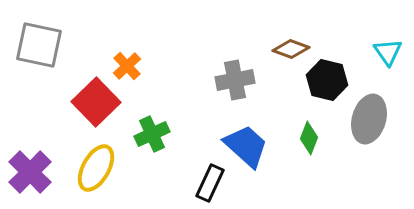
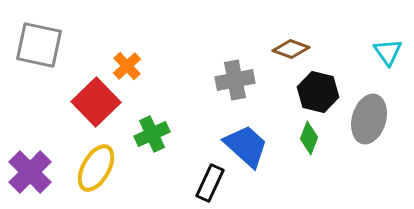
black hexagon: moved 9 px left, 12 px down
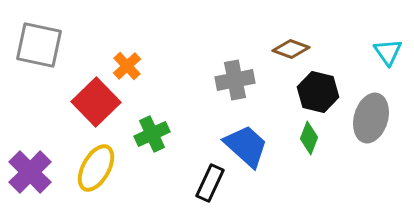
gray ellipse: moved 2 px right, 1 px up
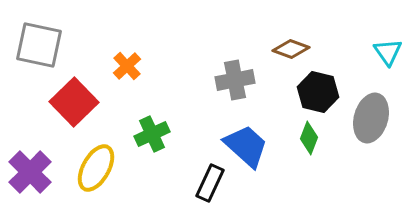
red square: moved 22 px left
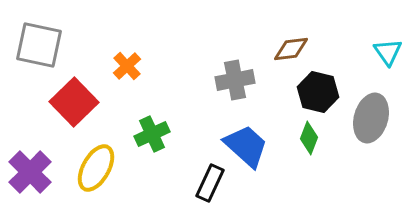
brown diamond: rotated 27 degrees counterclockwise
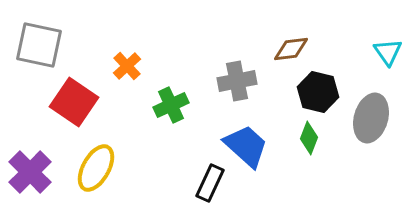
gray cross: moved 2 px right, 1 px down
red square: rotated 12 degrees counterclockwise
green cross: moved 19 px right, 29 px up
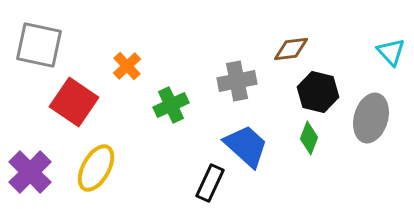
cyan triangle: moved 3 px right; rotated 8 degrees counterclockwise
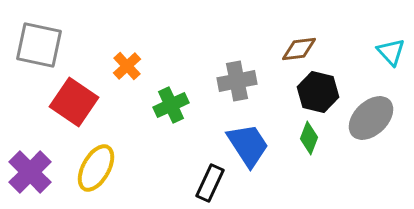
brown diamond: moved 8 px right
gray ellipse: rotated 30 degrees clockwise
blue trapezoid: moved 2 px right, 1 px up; rotated 15 degrees clockwise
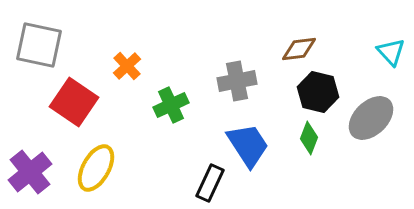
purple cross: rotated 6 degrees clockwise
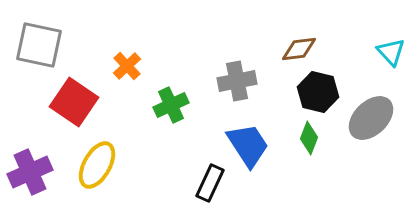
yellow ellipse: moved 1 px right, 3 px up
purple cross: rotated 15 degrees clockwise
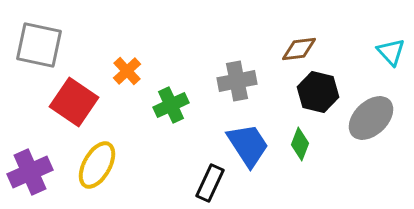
orange cross: moved 5 px down
green diamond: moved 9 px left, 6 px down
